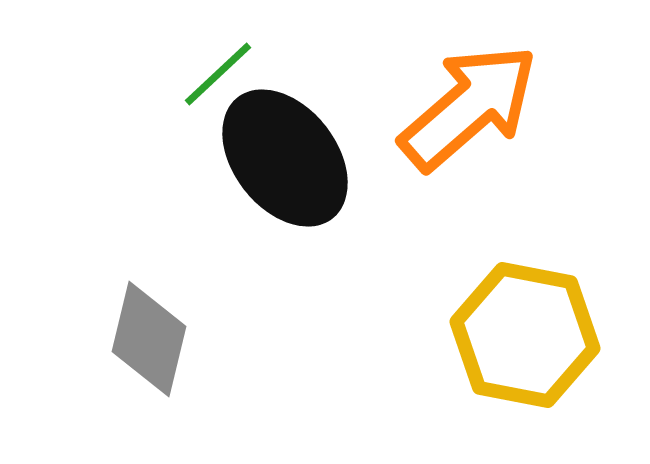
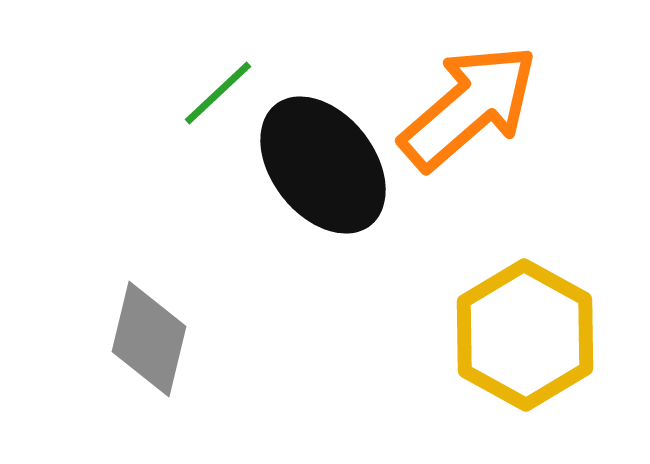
green line: moved 19 px down
black ellipse: moved 38 px right, 7 px down
yellow hexagon: rotated 18 degrees clockwise
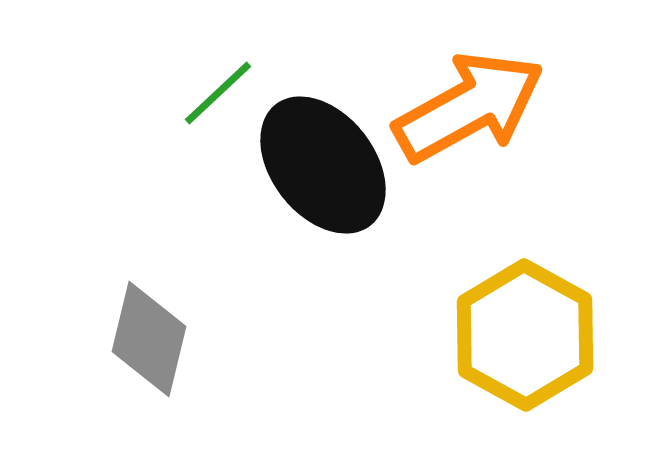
orange arrow: rotated 12 degrees clockwise
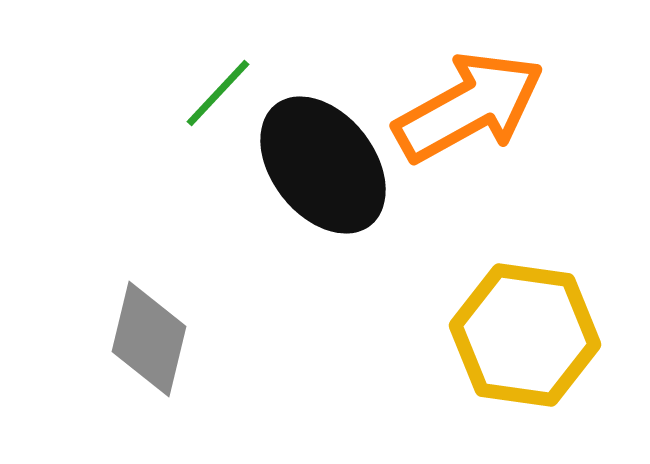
green line: rotated 4 degrees counterclockwise
yellow hexagon: rotated 21 degrees counterclockwise
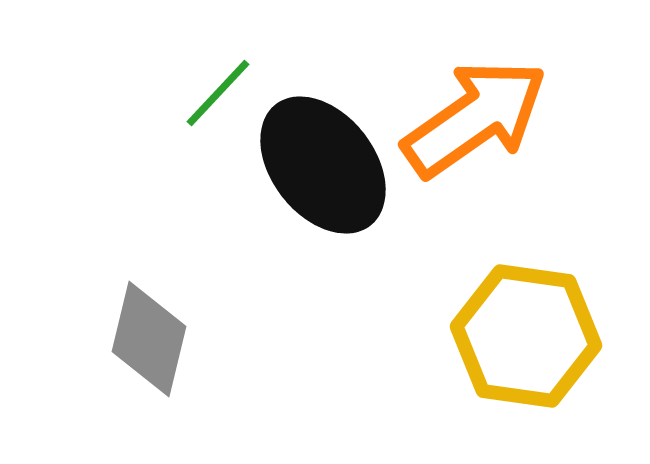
orange arrow: moved 6 px right, 11 px down; rotated 6 degrees counterclockwise
yellow hexagon: moved 1 px right, 1 px down
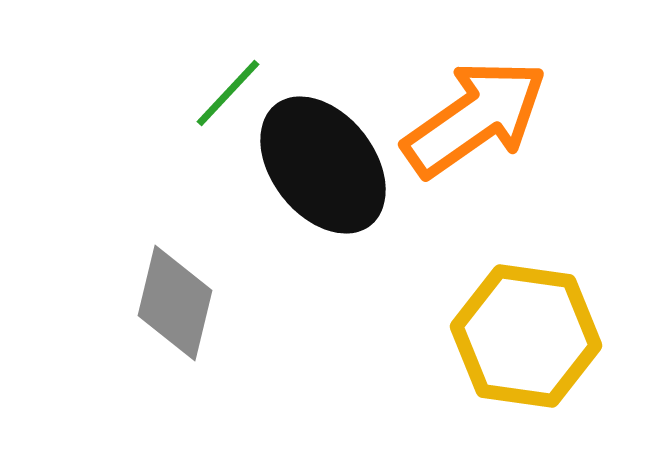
green line: moved 10 px right
gray diamond: moved 26 px right, 36 px up
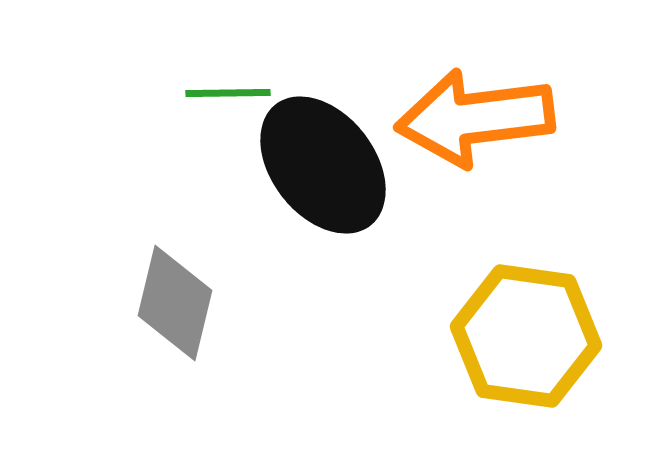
green line: rotated 46 degrees clockwise
orange arrow: rotated 152 degrees counterclockwise
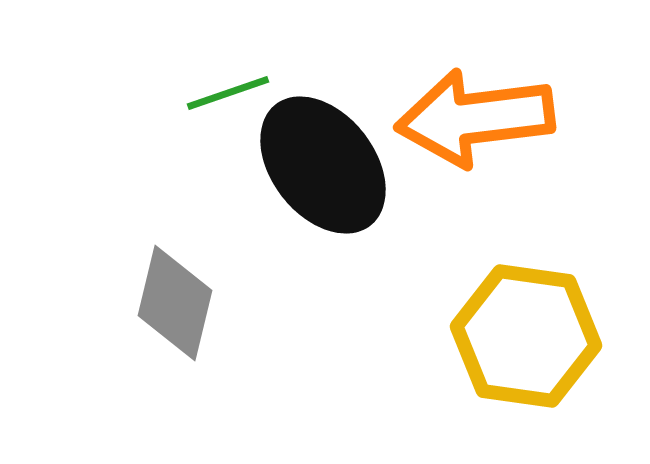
green line: rotated 18 degrees counterclockwise
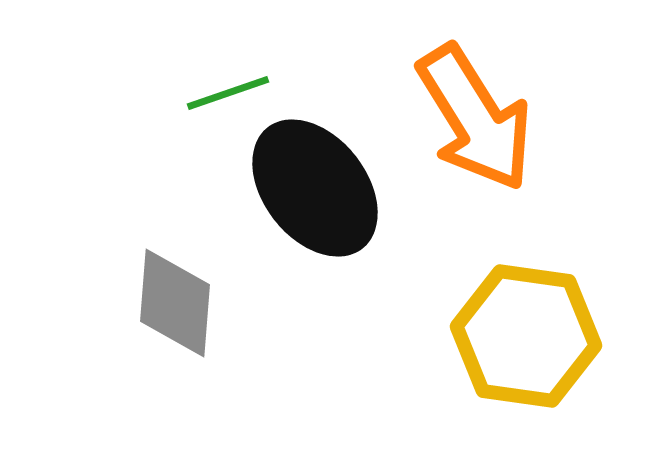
orange arrow: rotated 115 degrees counterclockwise
black ellipse: moved 8 px left, 23 px down
gray diamond: rotated 9 degrees counterclockwise
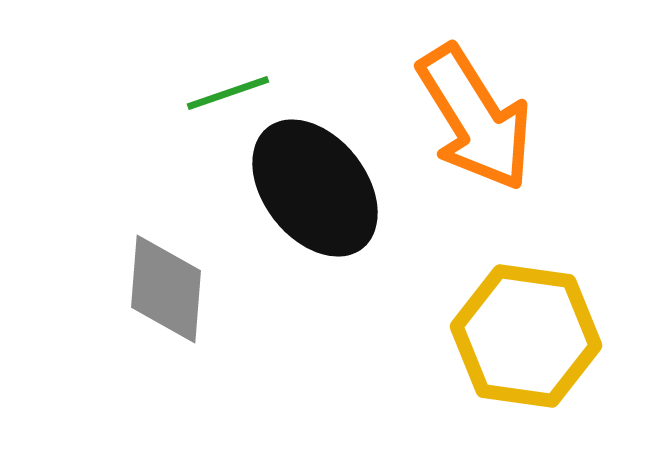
gray diamond: moved 9 px left, 14 px up
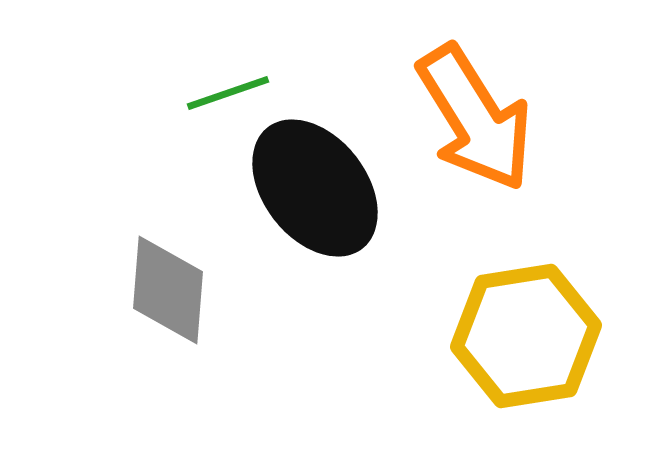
gray diamond: moved 2 px right, 1 px down
yellow hexagon: rotated 17 degrees counterclockwise
